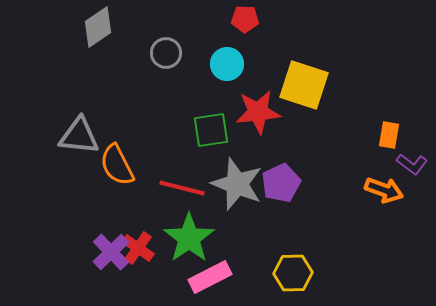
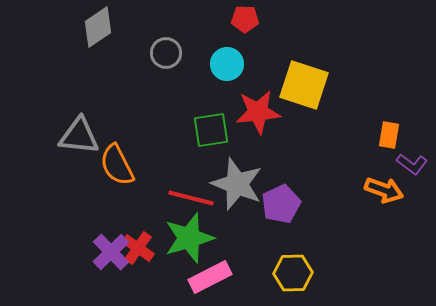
purple pentagon: moved 21 px down
red line: moved 9 px right, 10 px down
green star: rotated 18 degrees clockwise
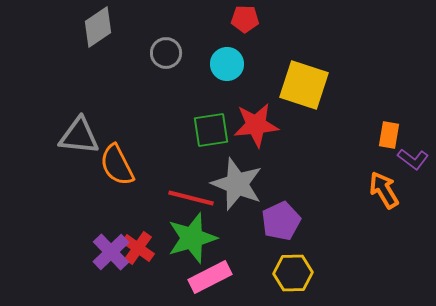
red star: moved 2 px left, 13 px down
purple L-shape: moved 1 px right, 5 px up
orange arrow: rotated 141 degrees counterclockwise
purple pentagon: moved 17 px down
green star: moved 3 px right
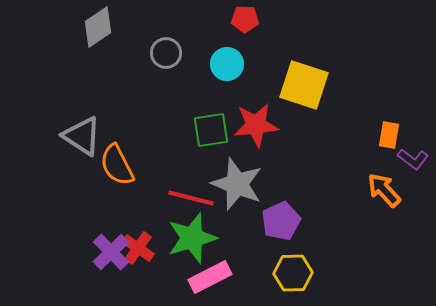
gray triangle: moved 3 px right; rotated 27 degrees clockwise
orange arrow: rotated 12 degrees counterclockwise
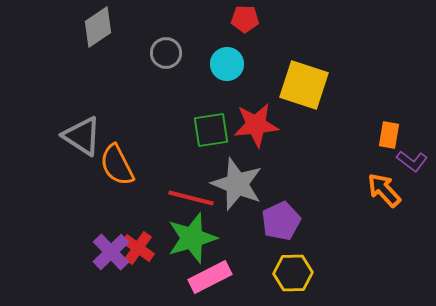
purple L-shape: moved 1 px left, 2 px down
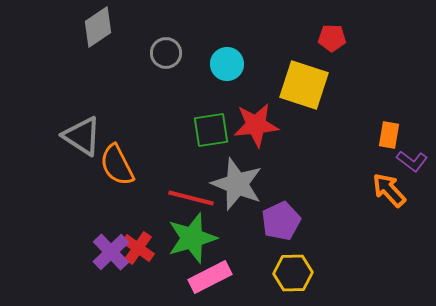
red pentagon: moved 87 px right, 19 px down
orange arrow: moved 5 px right
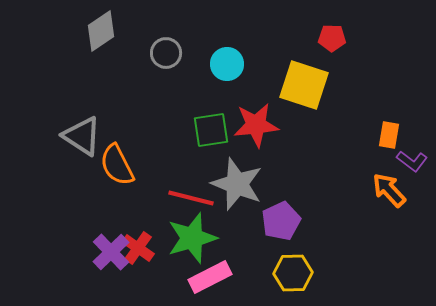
gray diamond: moved 3 px right, 4 px down
